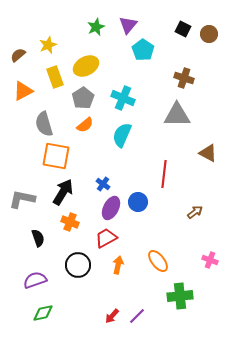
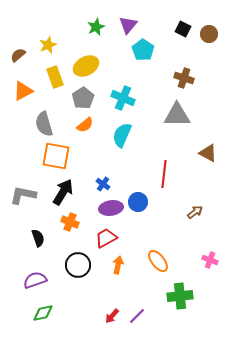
gray L-shape: moved 1 px right, 4 px up
purple ellipse: rotated 55 degrees clockwise
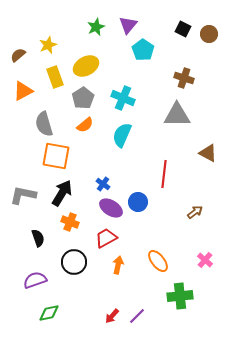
black arrow: moved 1 px left, 1 px down
purple ellipse: rotated 40 degrees clockwise
pink cross: moved 5 px left; rotated 21 degrees clockwise
black circle: moved 4 px left, 3 px up
green diamond: moved 6 px right
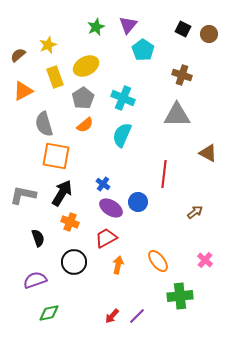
brown cross: moved 2 px left, 3 px up
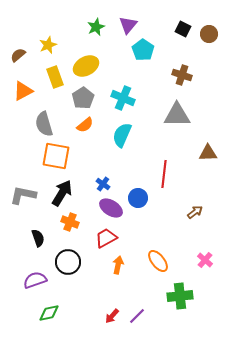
brown triangle: rotated 30 degrees counterclockwise
blue circle: moved 4 px up
black circle: moved 6 px left
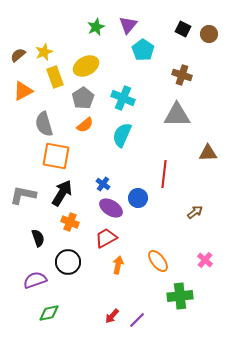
yellow star: moved 4 px left, 7 px down
purple line: moved 4 px down
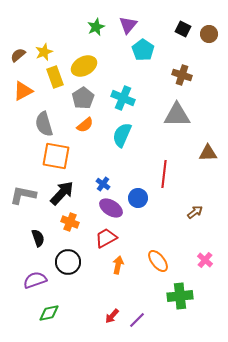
yellow ellipse: moved 2 px left
black arrow: rotated 12 degrees clockwise
